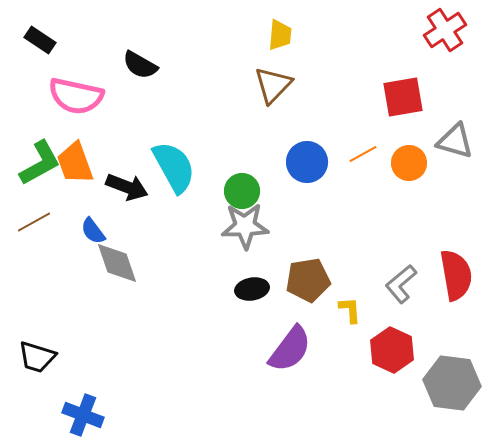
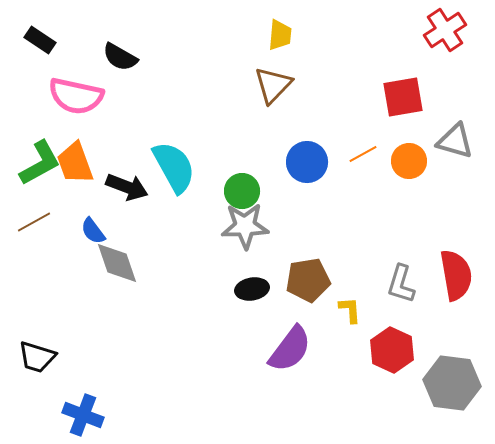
black semicircle: moved 20 px left, 8 px up
orange circle: moved 2 px up
gray L-shape: rotated 33 degrees counterclockwise
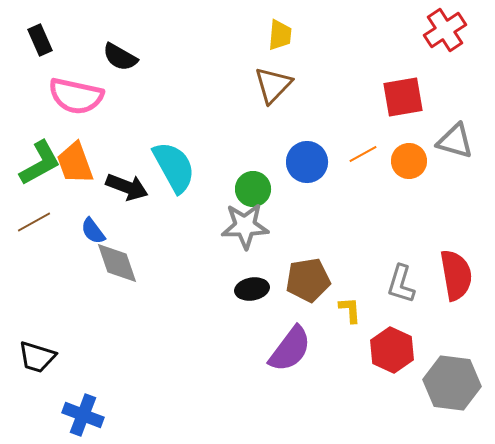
black rectangle: rotated 32 degrees clockwise
green circle: moved 11 px right, 2 px up
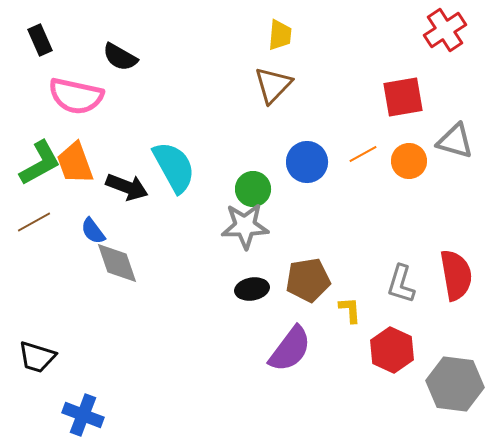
gray hexagon: moved 3 px right, 1 px down
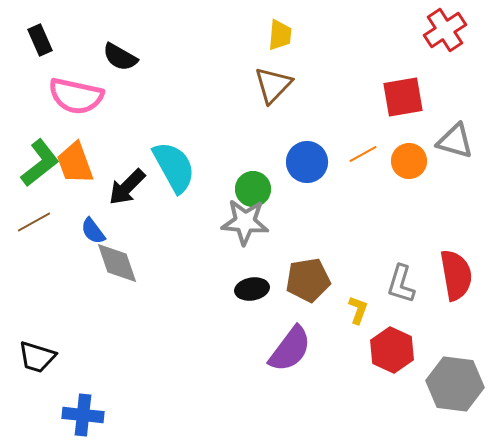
green L-shape: rotated 9 degrees counterclockwise
black arrow: rotated 114 degrees clockwise
gray star: moved 4 px up; rotated 6 degrees clockwise
yellow L-shape: moved 8 px right; rotated 24 degrees clockwise
blue cross: rotated 15 degrees counterclockwise
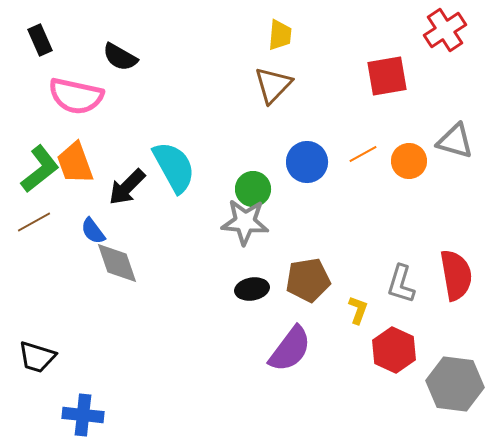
red square: moved 16 px left, 21 px up
green L-shape: moved 6 px down
red hexagon: moved 2 px right
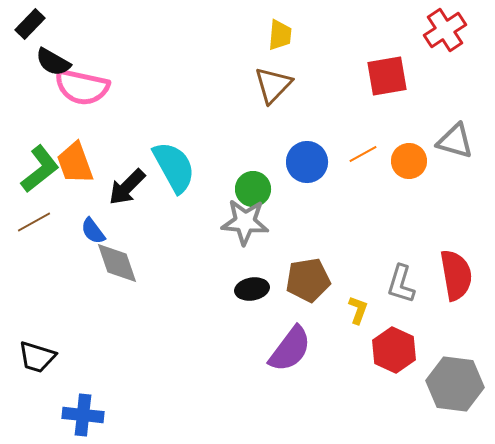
black rectangle: moved 10 px left, 16 px up; rotated 68 degrees clockwise
black semicircle: moved 67 px left, 5 px down
pink semicircle: moved 6 px right, 9 px up
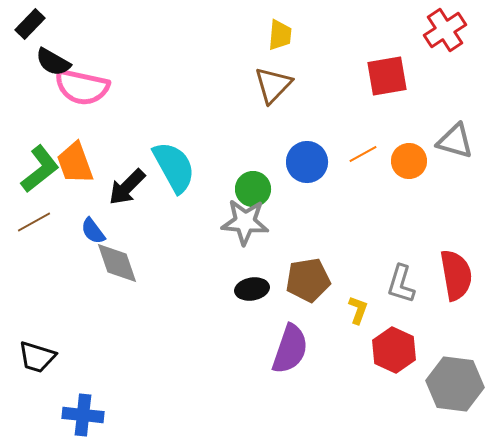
purple semicircle: rotated 18 degrees counterclockwise
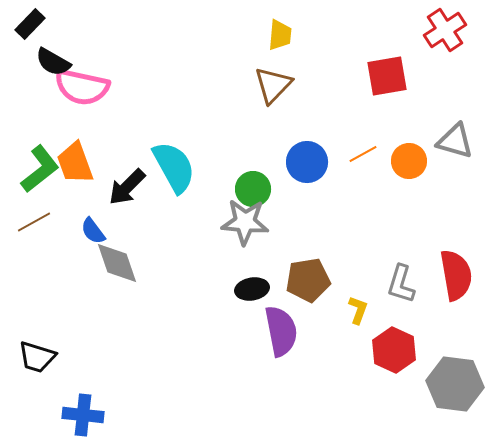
purple semicircle: moved 9 px left, 18 px up; rotated 30 degrees counterclockwise
